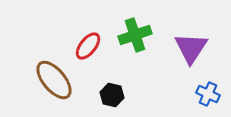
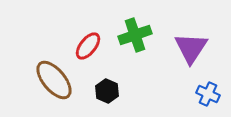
black hexagon: moved 5 px left, 4 px up; rotated 10 degrees clockwise
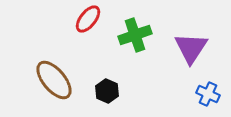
red ellipse: moved 27 px up
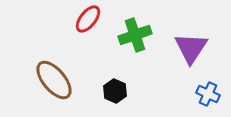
black hexagon: moved 8 px right
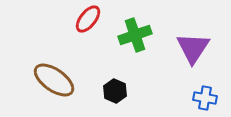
purple triangle: moved 2 px right
brown ellipse: rotated 15 degrees counterclockwise
blue cross: moved 3 px left, 4 px down; rotated 15 degrees counterclockwise
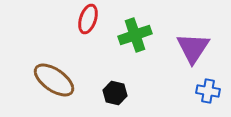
red ellipse: rotated 20 degrees counterclockwise
black hexagon: moved 2 px down; rotated 10 degrees counterclockwise
blue cross: moved 3 px right, 7 px up
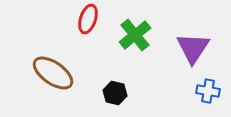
green cross: rotated 20 degrees counterclockwise
brown ellipse: moved 1 px left, 7 px up
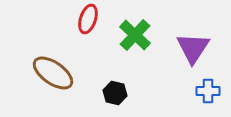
green cross: rotated 8 degrees counterclockwise
blue cross: rotated 10 degrees counterclockwise
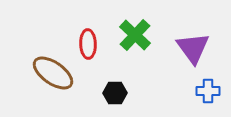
red ellipse: moved 25 px down; rotated 20 degrees counterclockwise
purple triangle: rotated 9 degrees counterclockwise
black hexagon: rotated 15 degrees counterclockwise
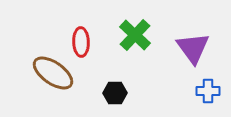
red ellipse: moved 7 px left, 2 px up
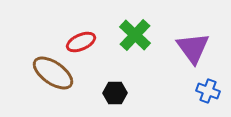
red ellipse: rotated 68 degrees clockwise
blue cross: rotated 20 degrees clockwise
